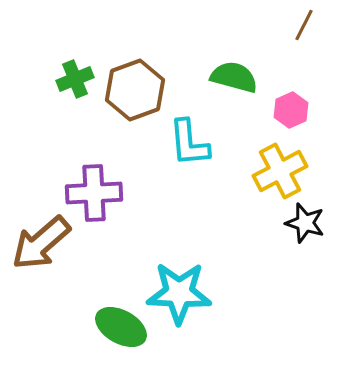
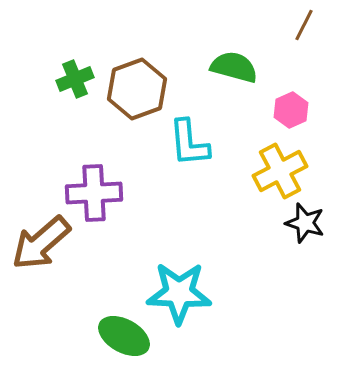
green semicircle: moved 10 px up
brown hexagon: moved 2 px right, 1 px up
green ellipse: moved 3 px right, 9 px down
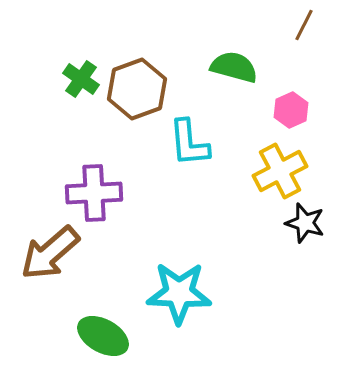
green cross: moved 6 px right; rotated 33 degrees counterclockwise
brown arrow: moved 9 px right, 10 px down
green ellipse: moved 21 px left
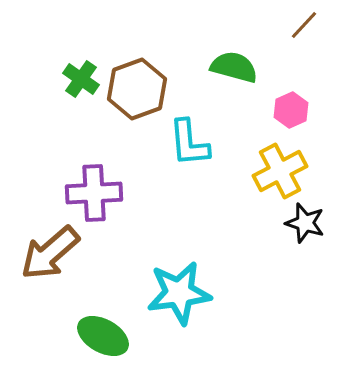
brown line: rotated 16 degrees clockwise
cyan star: rotated 10 degrees counterclockwise
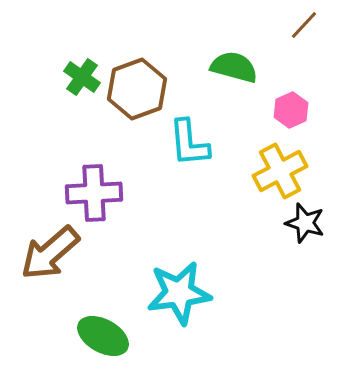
green cross: moved 1 px right, 2 px up
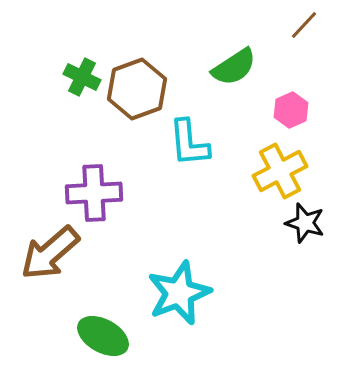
green semicircle: rotated 132 degrees clockwise
green cross: rotated 9 degrees counterclockwise
cyan star: rotated 14 degrees counterclockwise
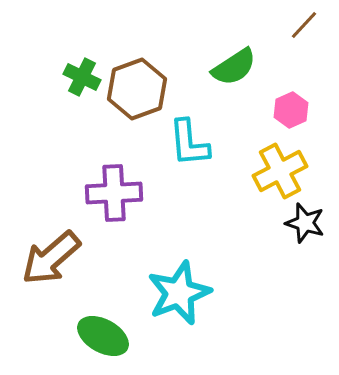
purple cross: moved 20 px right
brown arrow: moved 1 px right, 5 px down
